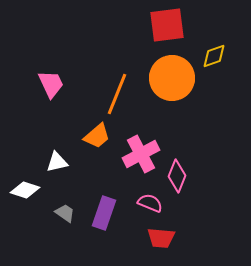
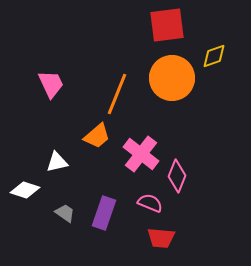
pink cross: rotated 24 degrees counterclockwise
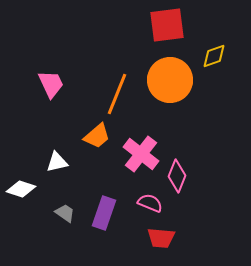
orange circle: moved 2 px left, 2 px down
white diamond: moved 4 px left, 1 px up
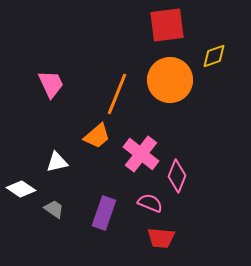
white diamond: rotated 16 degrees clockwise
gray trapezoid: moved 11 px left, 4 px up
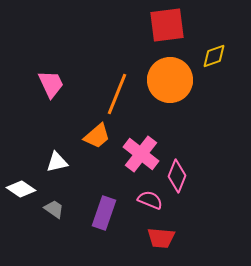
pink semicircle: moved 3 px up
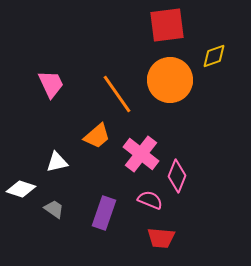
orange line: rotated 57 degrees counterclockwise
white diamond: rotated 16 degrees counterclockwise
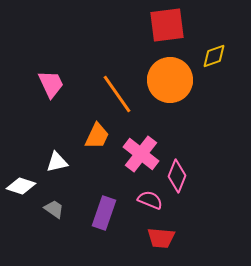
orange trapezoid: rotated 24 degrees counterclockwise
white diamond: moved 3 px up
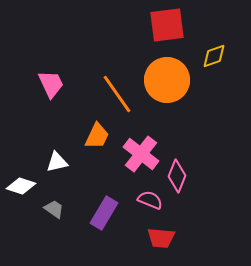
orange circle: moved 3 px left
purple rectangle: rotated 12 degrees clockwise
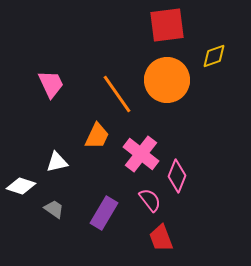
pink semicircle: rotated 30 degrees clockwise
red trapezoid: rotated 64 degrees clockwise
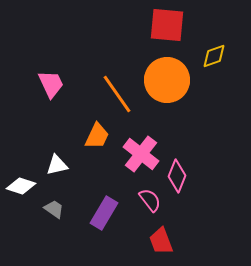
red square: rotated 12 degrees clockwise
white triangle: moved 3 px down
red trapezoid: moved 3 px down
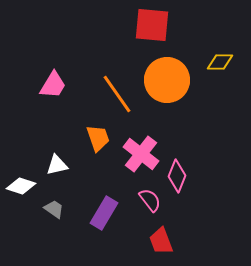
red square: moved 15 px left
yellow diamond: moved 6 px right, 6 px down; rotated 20 degrees clockwise
pink trapezoid: moved 2 px right, 1 px down; rotated 56 degrees clockwise
orange trapezoid: moved 1 px right, 2 px down; rotated 44 degrees counterclockwise
